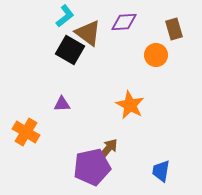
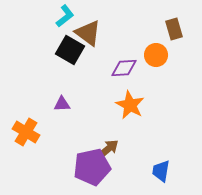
purple diamond: moved 46 px down
brown arrow: rotated 10 degrees clockwise
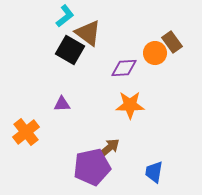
brown rectangle: moved 2 px left, 13 px down; rotated 20 degrees counterclockwise
orange circle: moved 1 px left, 2 px up
orange star: rotated 28 degrees counterclockwise
orange cross: rotated 20 degrees clockwise
brown arrow: moved 1 px right, 1 px up
blue trapezoid: moved 7 px left, 1 px down
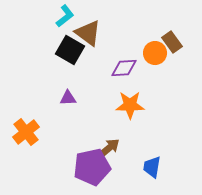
purple triangle: moved 6 px right, 6 px up
blue trapezoid: moved 2 px left, 5 px up
